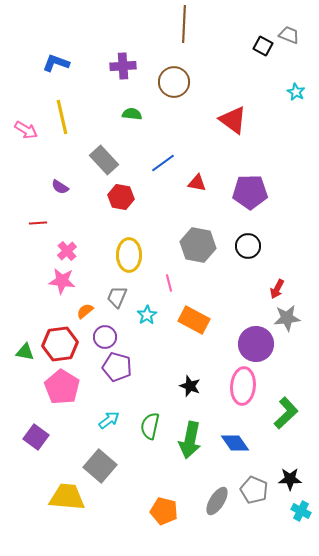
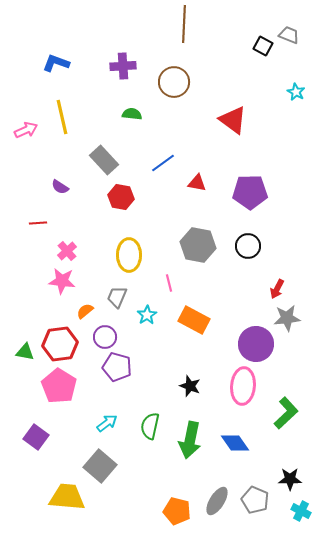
pink arrow at (26, 130): rotated 55 degrees counterclockwise
pink pentagon at (62, 387): moved 3 px left, 1 px up
cyan arrow at (109, 420): moved 2 px left, 3 px down
gray pentagon at (254, 490): moved 1 px right, 10 px down
orange pentagon at (164, 511): moved 13 px right
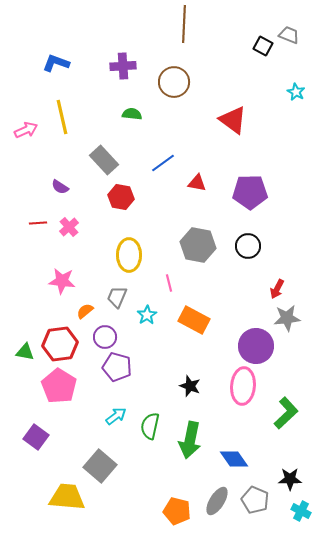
pink cross at (67, 251): moved 2 px right, 24 px up
purple circle at (256, 344): moved 2 px down
cyan arrow at (107, 423): moved 9 px right, 7 px up
blue diamond at (235, 443): moved 1 px left, 16 px down
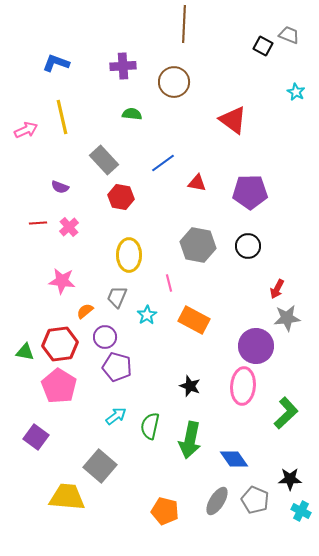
purple semicircle at (60, 187): rotated 12 degrees counterclockwise
orange pentagon at (177, 511): moved 12 px left
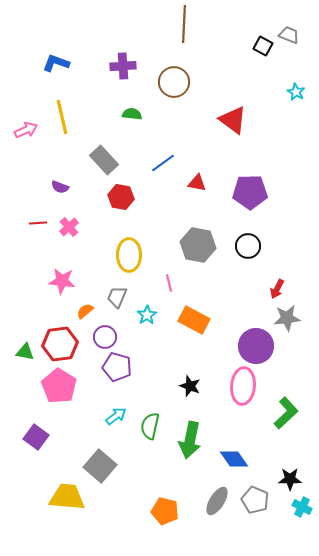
cyan cross at (301, 511): moved 1 px right, 4 px up
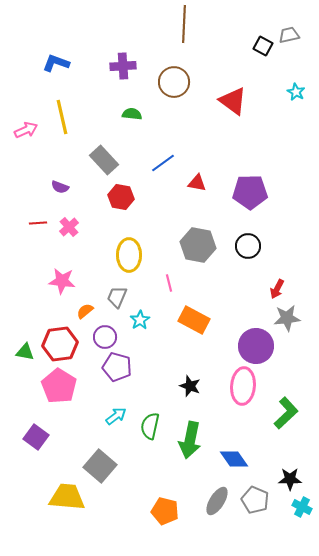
gray trapezoid at (289, 35): rotated 35 degrees counterclockwise
red triangle at (233, 120): moved 19 px up
cyan star at (147, 315): moved 7 px left, 5 px down
